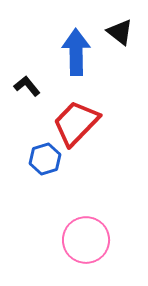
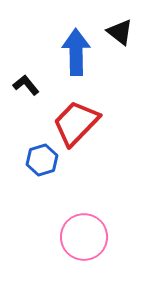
black L-shape: moved 1 px left, 1 px up
blue hexagon: moved 3 px left, 1 px down
pink circle: moved 2 px left, 3 px up
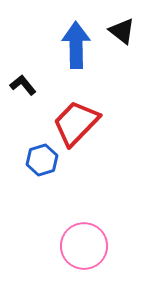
black triangle: moved 2 px right, 1 px up
blue arrow: moved 7 px up
black L-shape: moved 3 px left
pink circle: moved 9 px down
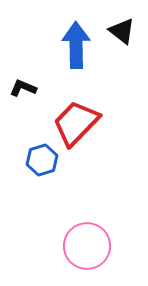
black L-shape: moved 3 px down; rotated 28 degrees counterclockwise
pink circle: moved 3 px right
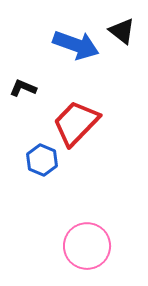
blue arrow: rotated 111 degrees clockwise
blue hexagon: rotated 20 degrees counterclockwise
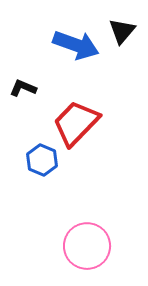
black triangle: rotated 32 degrees clockwise
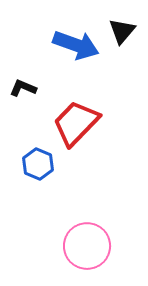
blue hexagon: moved 4 px left, 4 px down
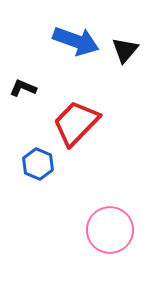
black triangle: moved 3 px right, 19 px down
blue arrow: moved 4 px up
pink circle: moved 23 px right, 16 px up
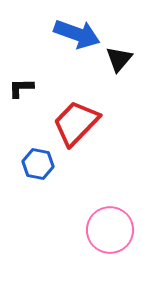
blue arrow: moved 1 px right, 7 px up
black triangle: moved 6 px left, 9 px down
black L-shape: moved 2 px left; rotated 24 degrees counterclockwise
blue hexagon: rotated 12 degrees counterclockwise
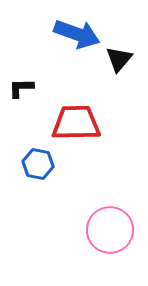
red trapezoid: rotated 45 degrees clockwise
